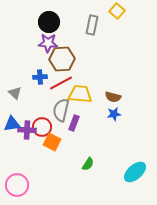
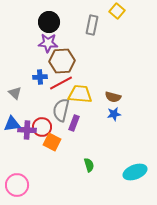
brown hexagon: moved 2 px down
green semicircle: moved 1 px right, 1 px down; rotated 48 degrees counterclockwise
cyan ellipse: rotated 20 degrees clockwise
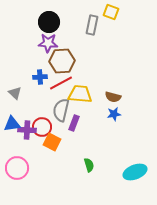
yellow square: moved 6 px left, 1 px down; rotated 21 degrees counterclockwise
pink circle: moved 17 px up
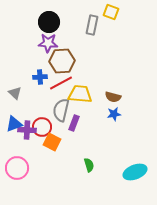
blue triangle: moved 2 px right; rotated 12 degrees counterclockwise
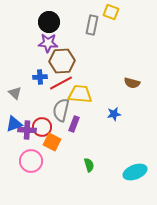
brown semicircle: moved 19 px right, 14 px up
purple rectangle: moved 1 px down
pink circle: moved 14 px right, 7 px up
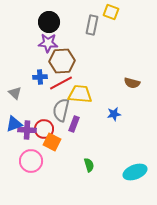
red circle: moved 2 px right, 2 px down
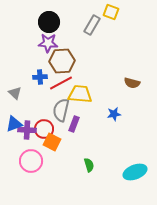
gray rectangle: rotated 18 degrees clockwise
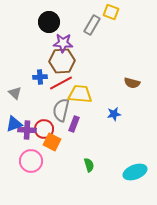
purple star: moved 15 px right
